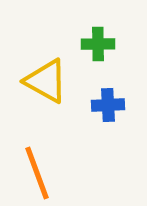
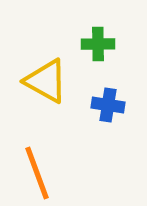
blue cross: rotated 12 degrees clockwise
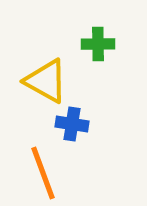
blue cross: moved 36 px left, 19 px down
orange line: moved 6 px right
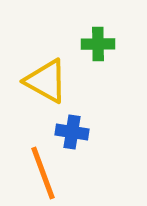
blue cross: moved 8 px down
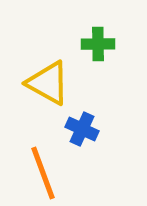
yellow triangle: moved 2 px right, 2 px down
blue cross: moved 10 px right, 3 px up; rotated 16 degrees clockwise
